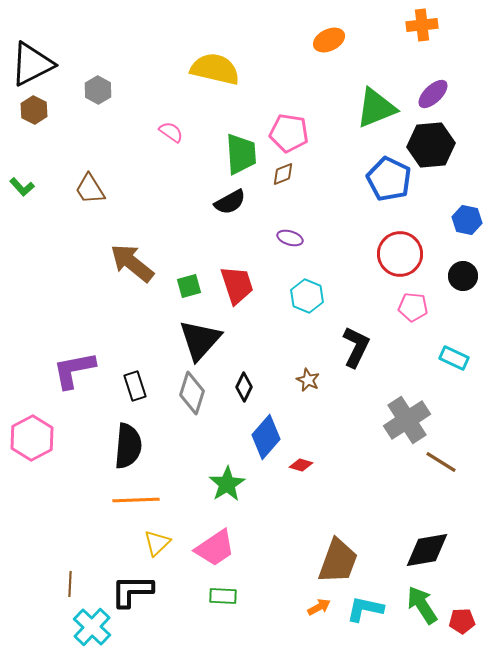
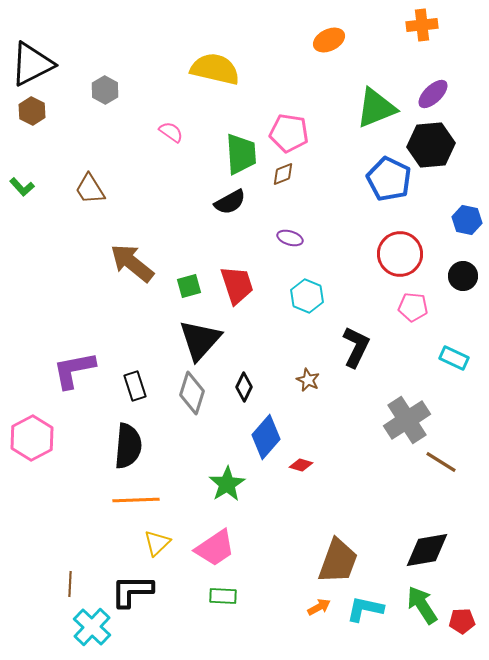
gray hexagon at (98, 90): moved 7 px right
brown hexagon at (34, 110): moved 2 px left, 1 px down
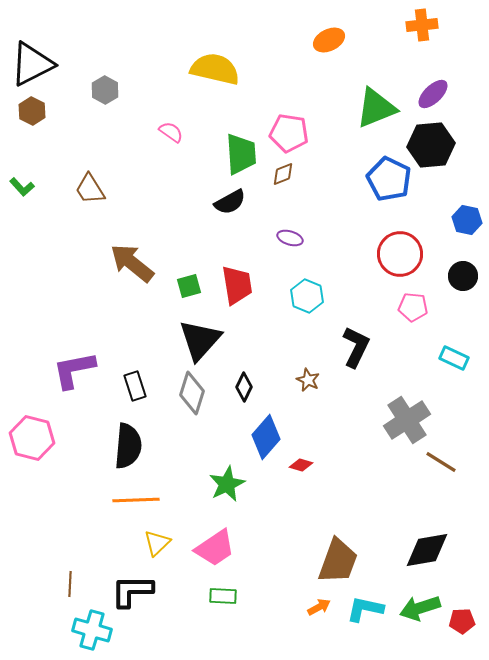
red trapezoid at (237, 285): rotated 9 degrees clockwise
pink hexagon at (32, 438): rotated 18 degrees counterclockwise
green star at (227, 484): rotated 6 degrees clockwise
green arrow at (422, 605): moved 2 px left, 3 px down; rotated 75 degrees counterclockwise
cyan cross at (92, 627): moved 3 px down; rotated 27 degrees counterclockwise
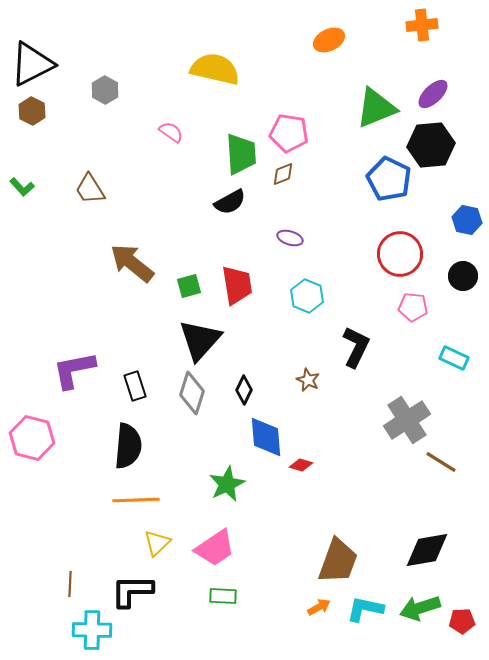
black diamond at (244, 387): moved 3 px down
blue diamond at (266, 437): rotated 45 degrees counterclockwise
cyan cross at (92, 630): rotated 15 degrees counterclockwise
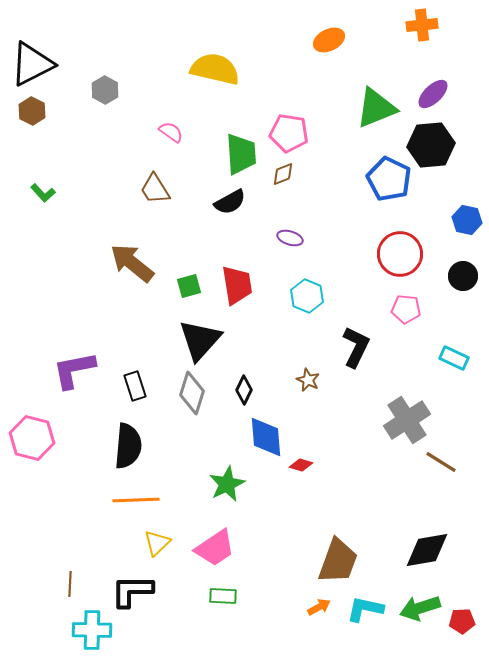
green L-shape at (22, 187): moved 21 px right, 6 px down
brown trapezoid at (90, 189): moved 65 px right
pink pentagon at (413, 307): moved 7 px left, 2 px down
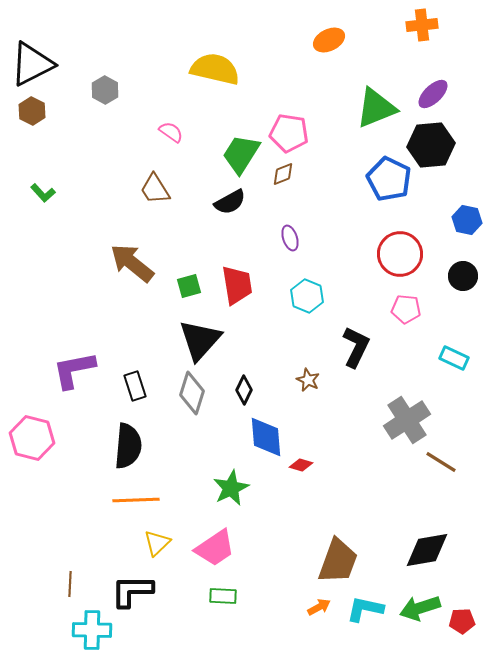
green trapezoid at (241, 154): rotated 144 degrees counterclockwise
purple ellipse at (290, 238): rotated 55 degrees clockwise
green star at (227, 484): moved 4 px right, 4 px down
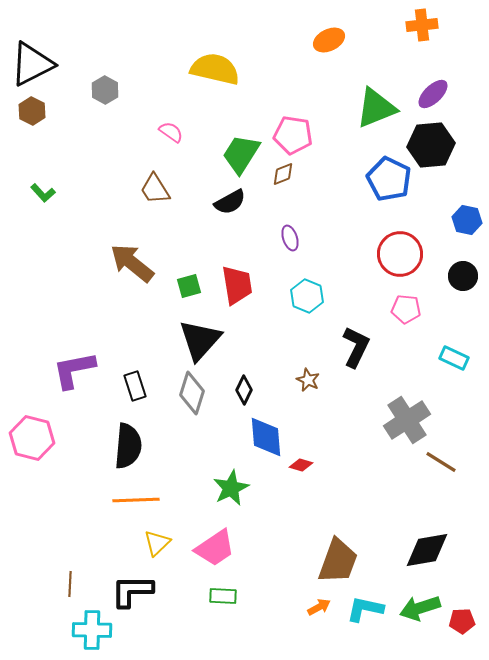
pink pentagon at (289, 133): moved 4 px right, 2 px down
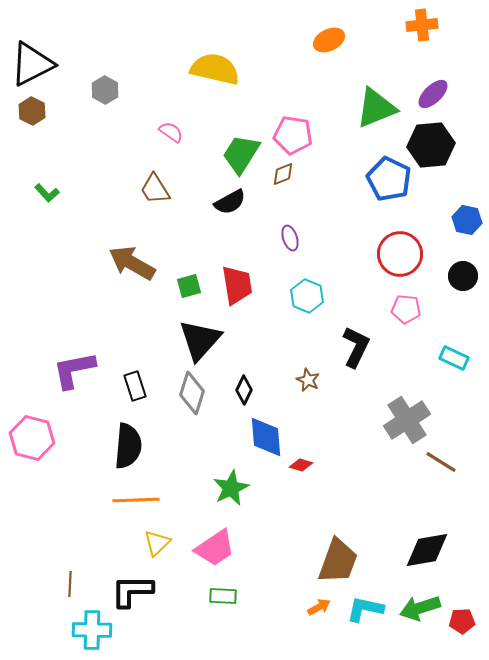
green L-shape at (43, 193): moved 4 px right
brown arrow at (132, 263): rotated 9 degrees counterclockwise
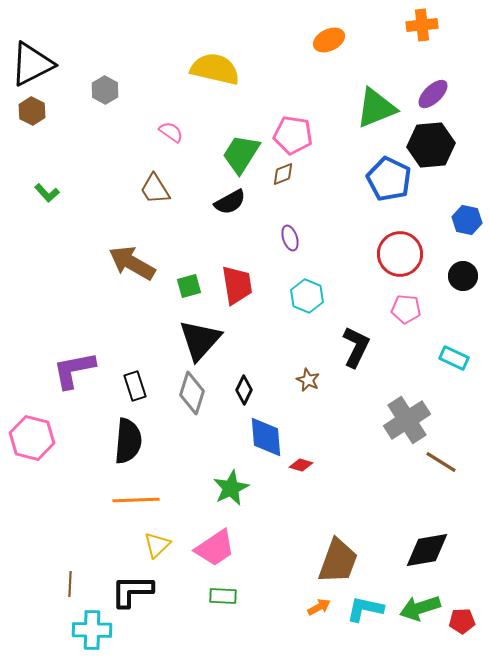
black semicircle at (128, 446): moved 5 px up
yellow triangle at (157, 543): moved 2 px down
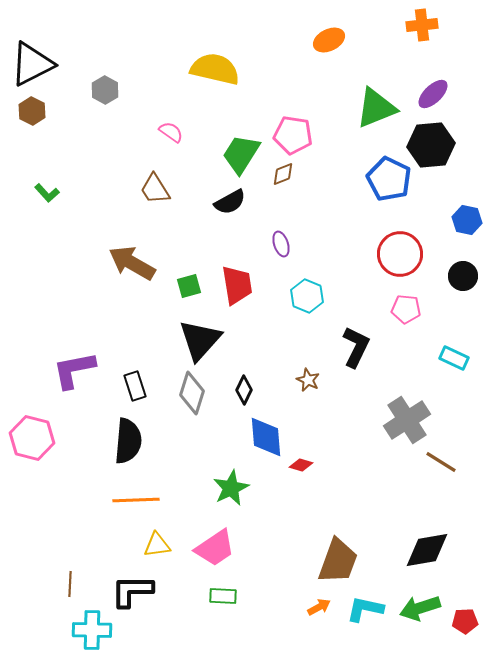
purple ellipse at (290, 238): moved 9 px left, 6 px down
yellow triangle at (157, 545): rotated 36 degrees clockwise
red pentagon at (462, 621): moved 3 px right
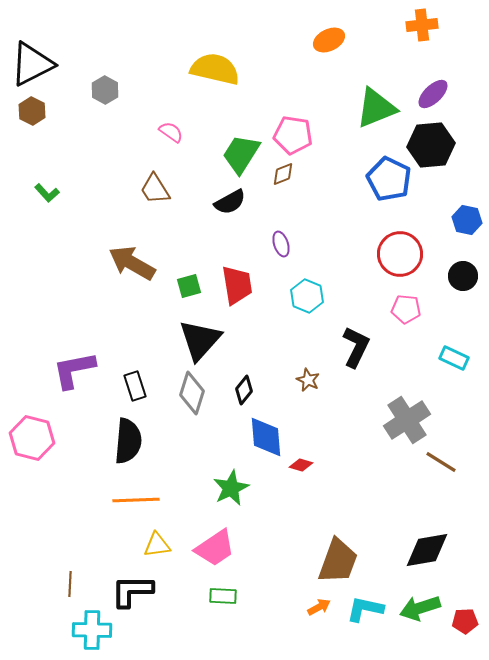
black diamond at (244, 390): rotated 12 degrees clockwise
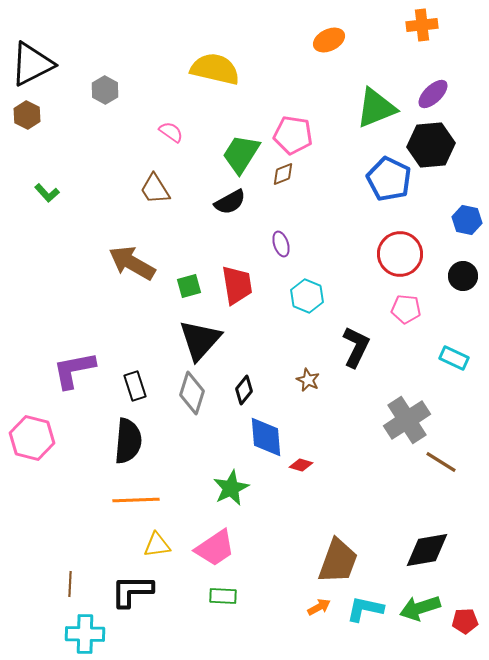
brown hexagon at (32, 111): moved 5 px left, 4 px down
cyan cross at (92, 630): moved 7 px left, 4 px down
